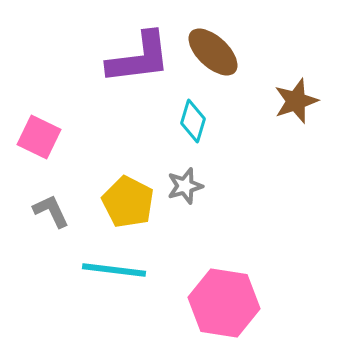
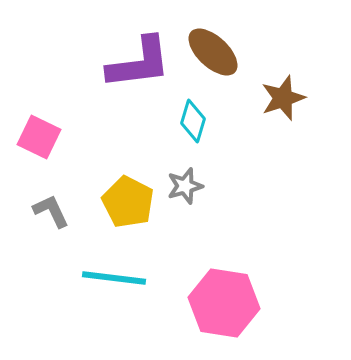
purple L-shape: moved 5 px down
brown star: moved 13 px left, 3 px up
cyan line: moved 8 px down
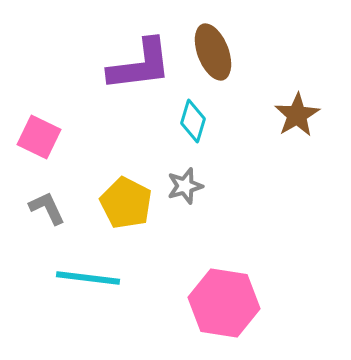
brown ellipse: rotated 26 degrees clockwise
purple L-shape: moved 1 px right, 2 px down
brown star: moved 14 px right, 17 px down; rotated 12 degrees counterclockwise
yellow pentagon: moved 2 px left, 1 px down
gray L-shape: moved 4 px left, 3 px up
cyan line: moved 26 px left
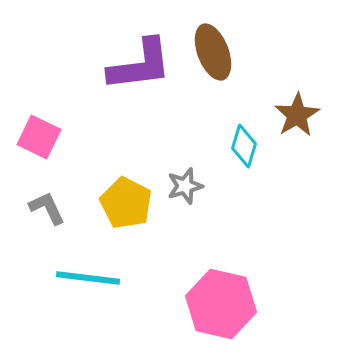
cyan diamond: moved 51 px right, 25 px down
pink hexagon: moved 3 px left, 1 px down; rotated 4 degrees clockwise
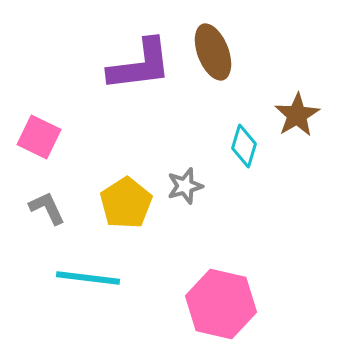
yellow pentagon: rotated 12 degrees clockwise
